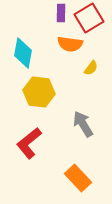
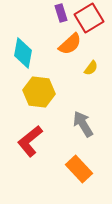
purple rectangle: rotated 18 degrees counterclockwise
orange semicircle: rotated 50 degrees counterclockwise
red L-shape: moved 1 px right, 2 px up
orange rectangle: moved 1 px right, 9 px up
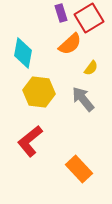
gray arrow: moved 25 px up; rotated 8 degrees counterclockwise
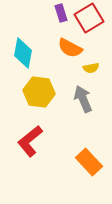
orange semicircle: moved 4 px down; rotated 70 degrees clockwise
yellow semicircle: rotated 42 degrees clockwise
gray arrow: rotated 16 degrees clockwise
orange rectangle: moved 10 px right, 7 px up
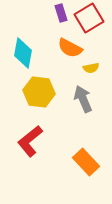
orange rectangle: moved 3 px left
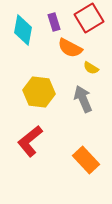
purple rectangle: moved 7 px left, 9 px down
cyan diamond: moved 23 px up
yellow semicircle: rotated 42 degrees clockwise
orange rectangle: moved 2 px up
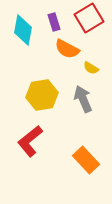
orange semicircle: moved 3 px left, 1 px down
yellow hexagon: moved 3 px right, 3 px down; rotated 16 degrees counterclockwise
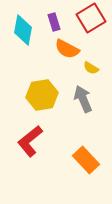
red square: moved 2 px right
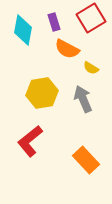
yellow hexagon: moved 2 px up
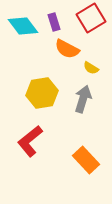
cyan diamond: moved 4 px up; rotated 48 degrees counterclockwise
gray arrow: rotated 40 degrees clockwise
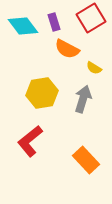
yellow semicircle: moved 3 px right
